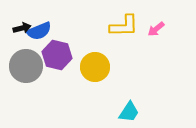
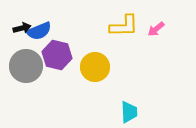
cyan trapezoid: rotated 35 degrees counterclockwise
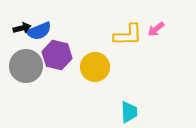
yellow L-shape: moved 4 px right, 9 px down
